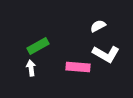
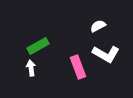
pink rectangle: rotated 65 degrees clockwise
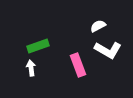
green rectangle: rotated 10 degrees clockwise
white L-shape: moved 2 px right, 4 px up
pink rectangle: moved 2 px up
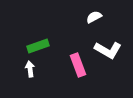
white semicircle: moved 4 px left, 9 px up
white arrow: moved 1 px left, 1 px down
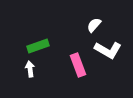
white semicircle: moved 8 px down; rotated 21 degrees counterclockwise
